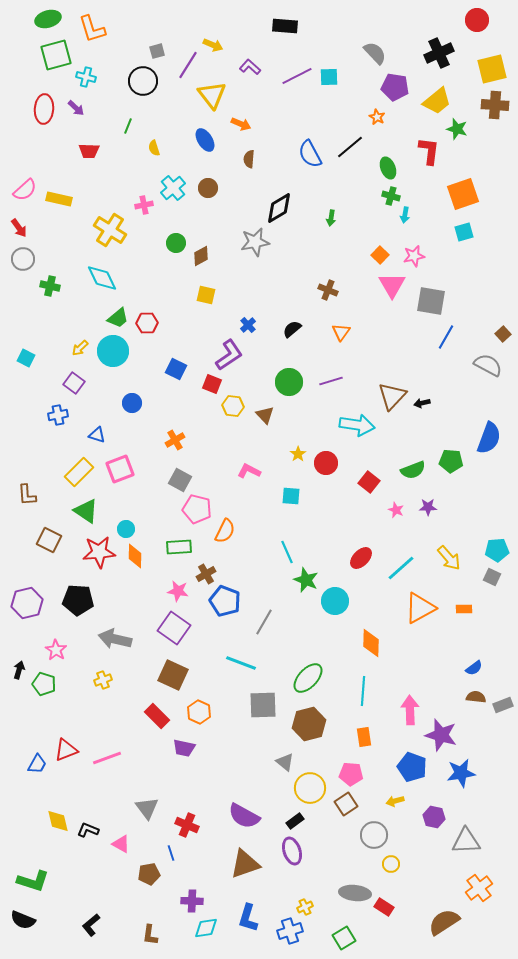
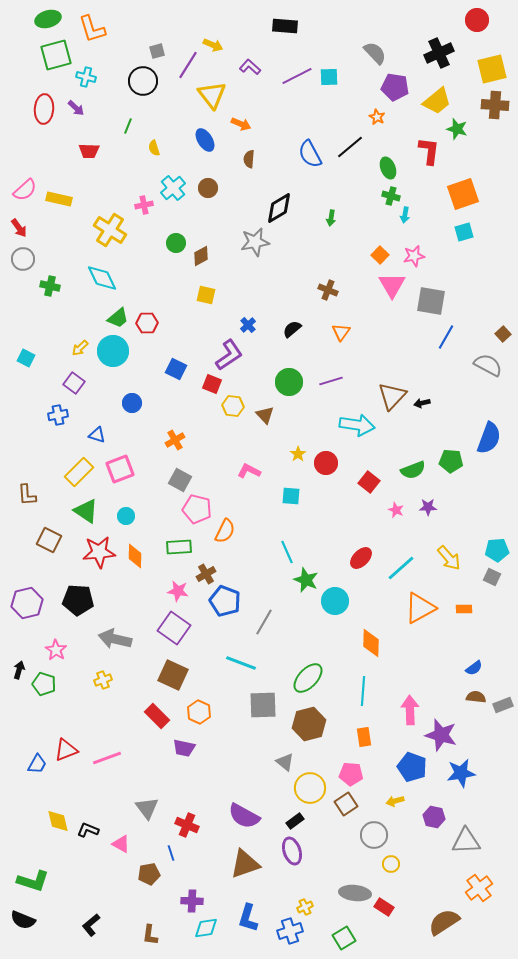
cyan circle at (126, 529): moved 13 px up
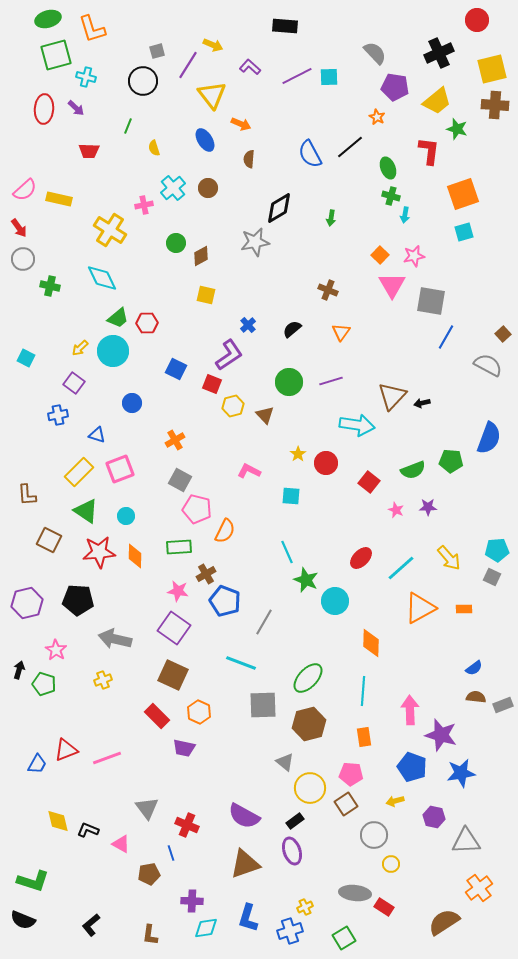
yellow hexagon at (233, 406): rotated 20 degrees counterclockwise
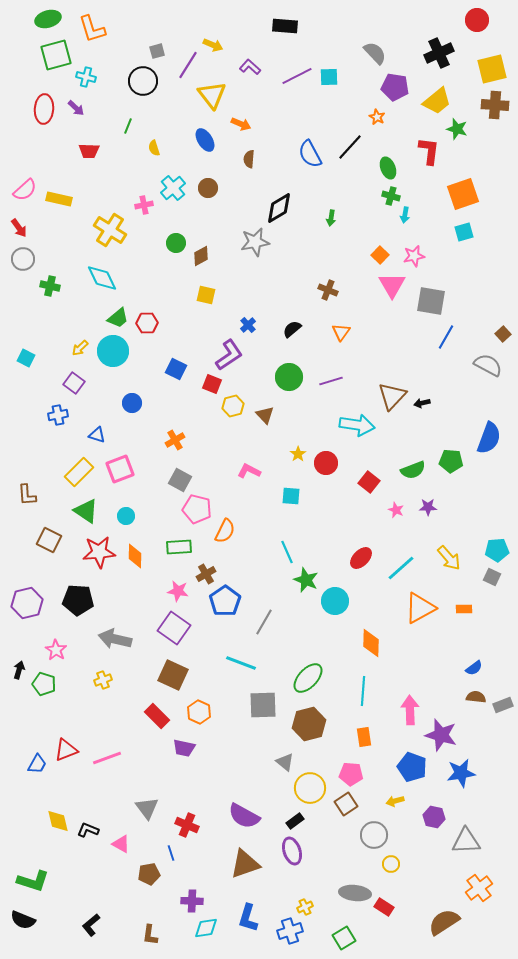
black line at (350, 147): rotated 8 degrees counterclockwise
green circle at (289, 382): moved 5 px up
blue pentagon at (225, 601): rotated 16 degrees clockwise
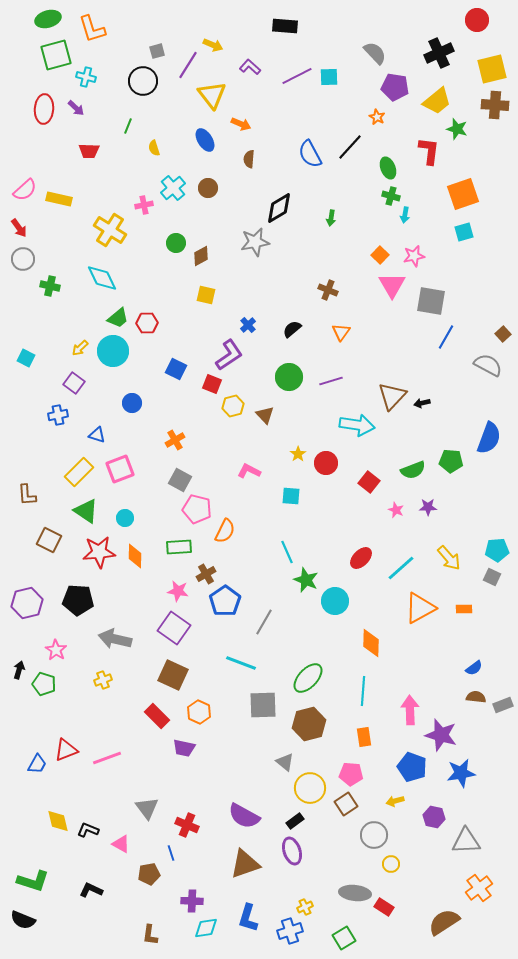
cyan circle at (126, 516): moved 1 px left, 2 px down
black L-shape at (91, 925): moved 35 px up; rotated 65 degrees clockwise
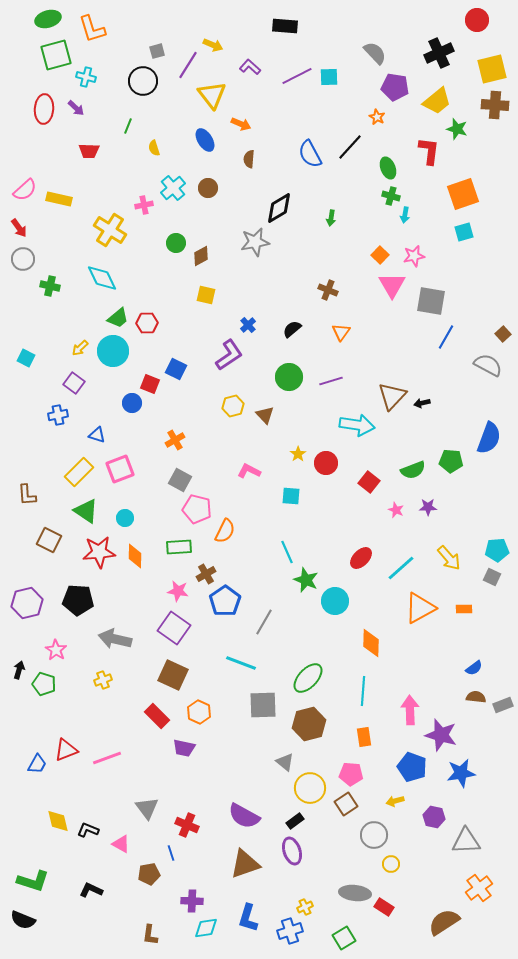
red square at (212, 384): moved 62 px left
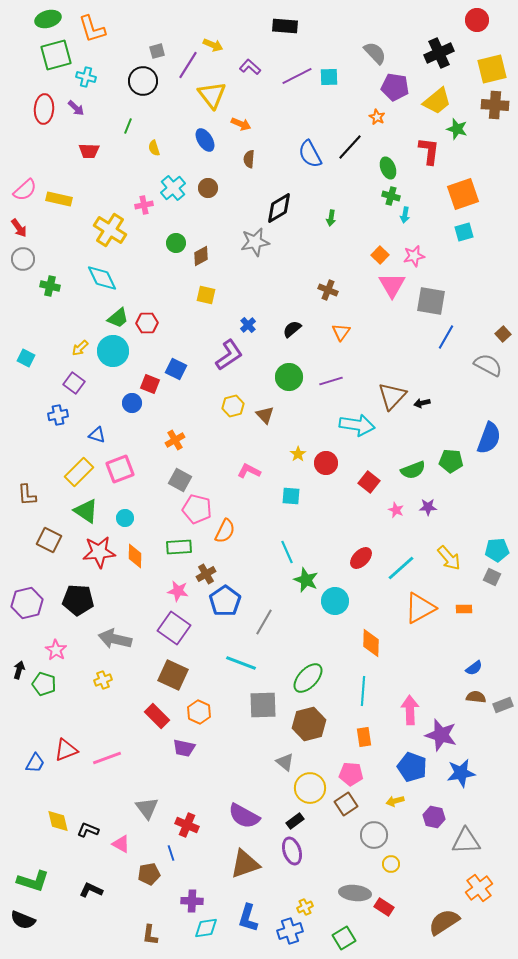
blue trapezoid at (37, 764): moved 2 px left, 1 px up
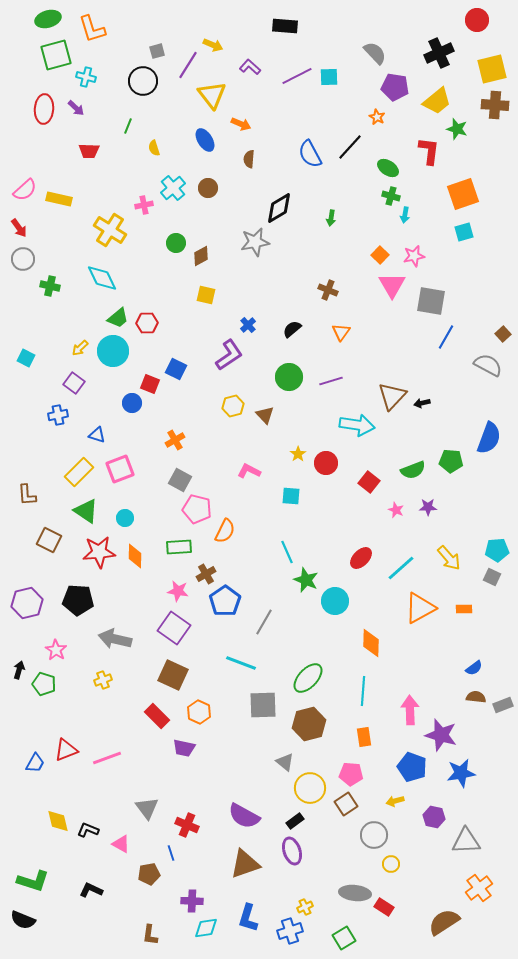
green ellipse at (388, 168): rotated 35 degrees counterclockwise
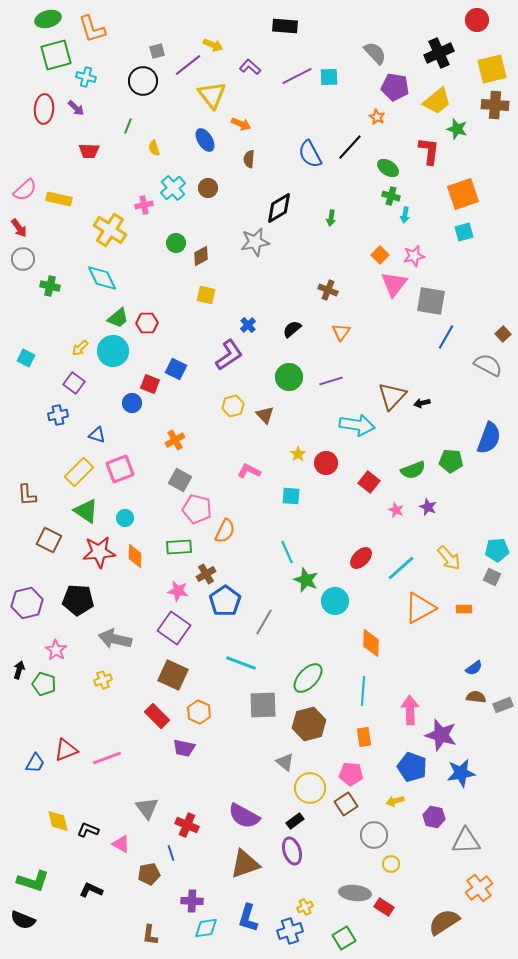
purple line at (188, 65): rotated 20 degrees clockwise
pink triangle at (392, 285): moved 2 px right, 1 px up; rotated 8 degrees clockwise
purple star at (428, 507): rotated 24 degrees clockwise
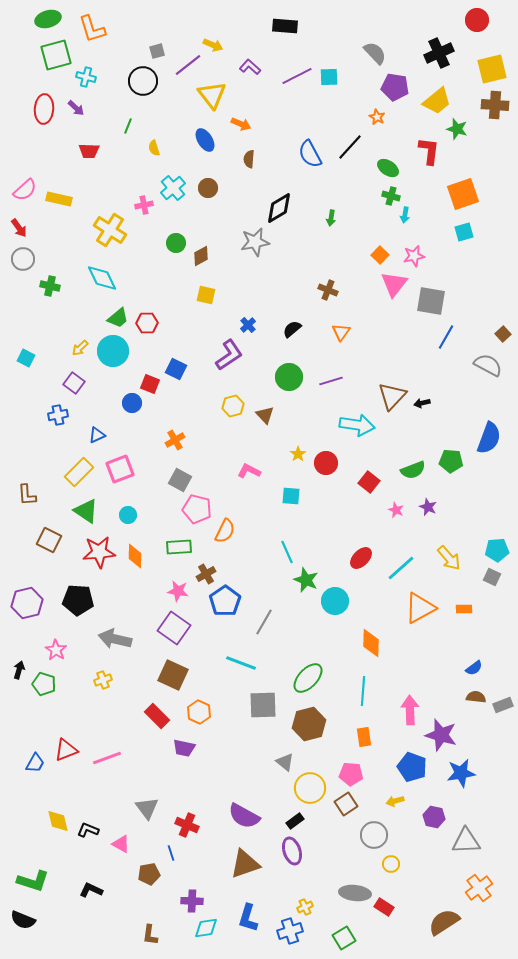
blue triangle at (97, 435): rotated 42 degrees counterclockwise
cyan circle at (125, 518): moved 3 px right, 3 px up
